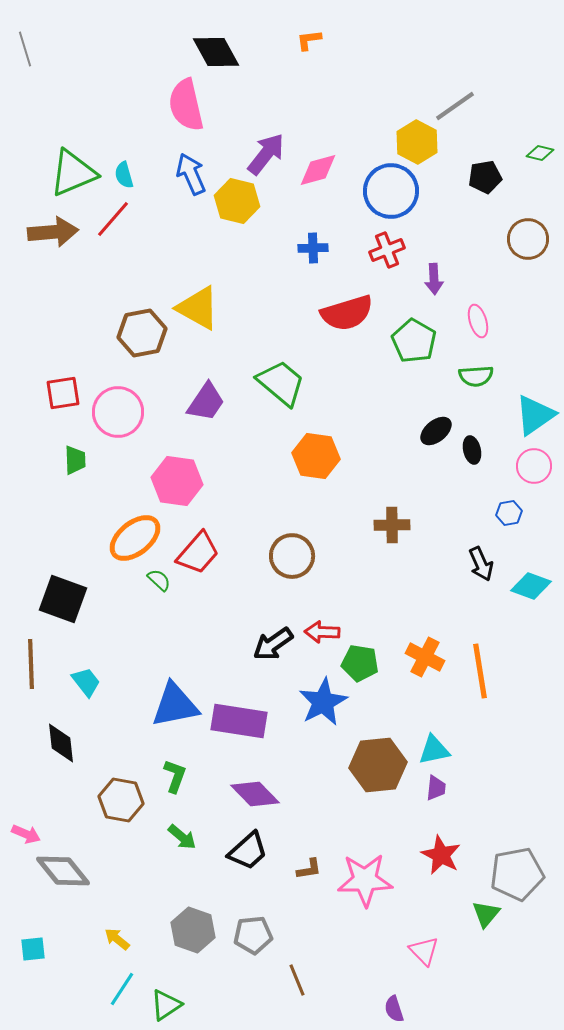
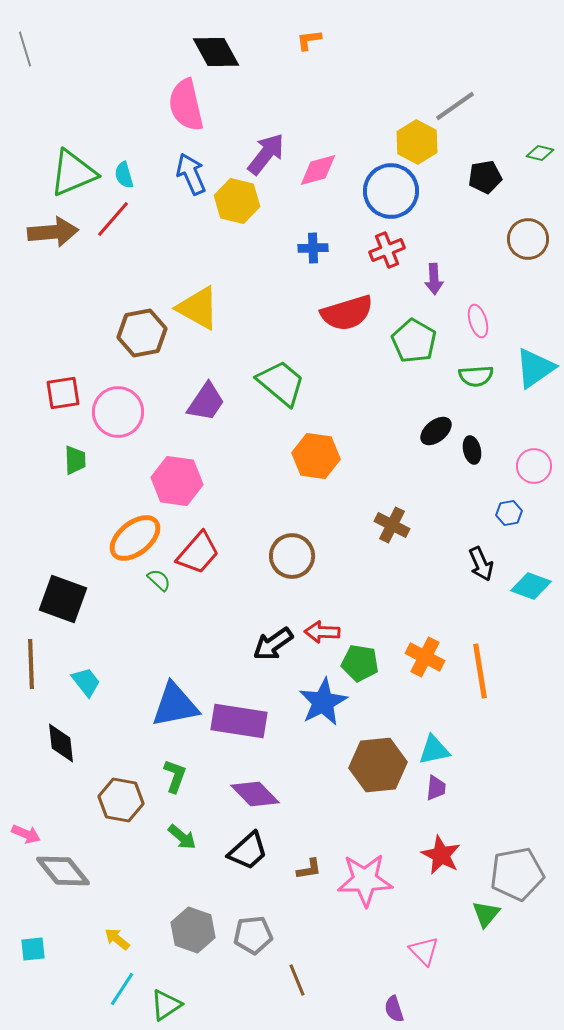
cyan triangle at (535, 415): moved 47 px up
brown cross at (392, 525): rotated 28 degrees clockwise
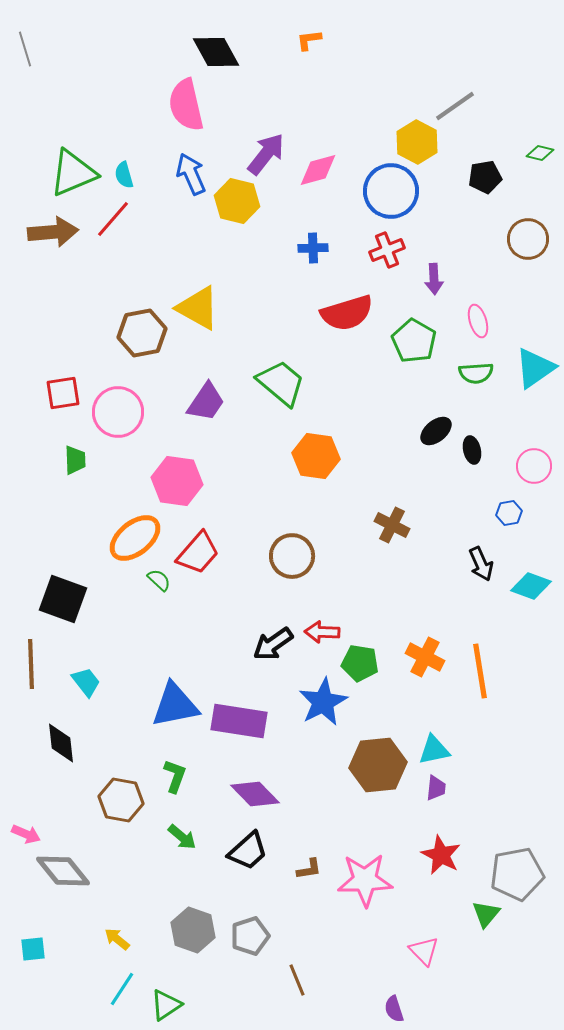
green semicircle at (476, 376): moved 3 px up
gray pentagon at (253, 935): moved 3 px left, 1 px down; rotated 12 degrees counterclockwise
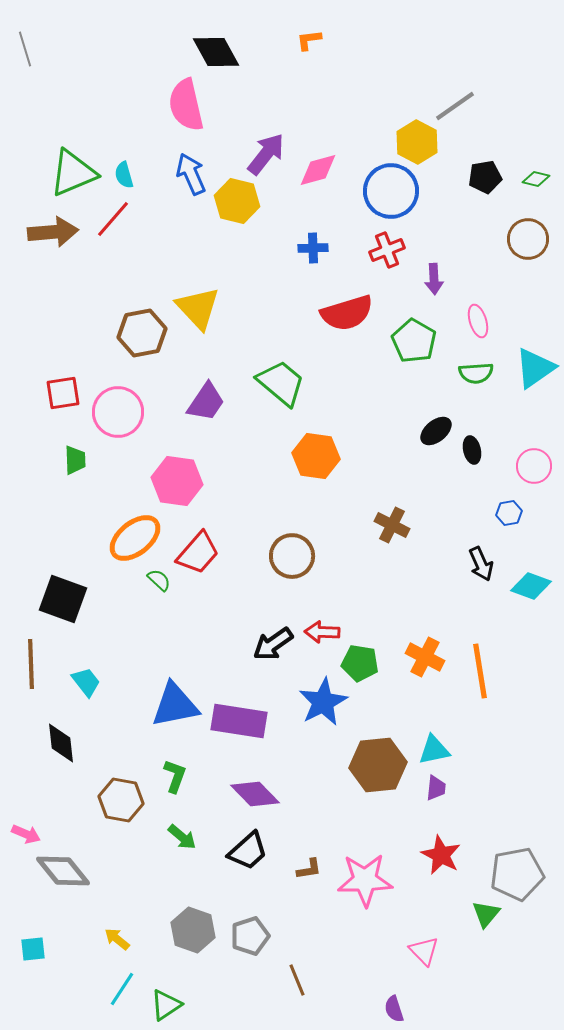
green diamond at (540, 153): moved 4 px left, 26 px down
yellow triangle at (198, 308): rotated 18 degrees clockwise
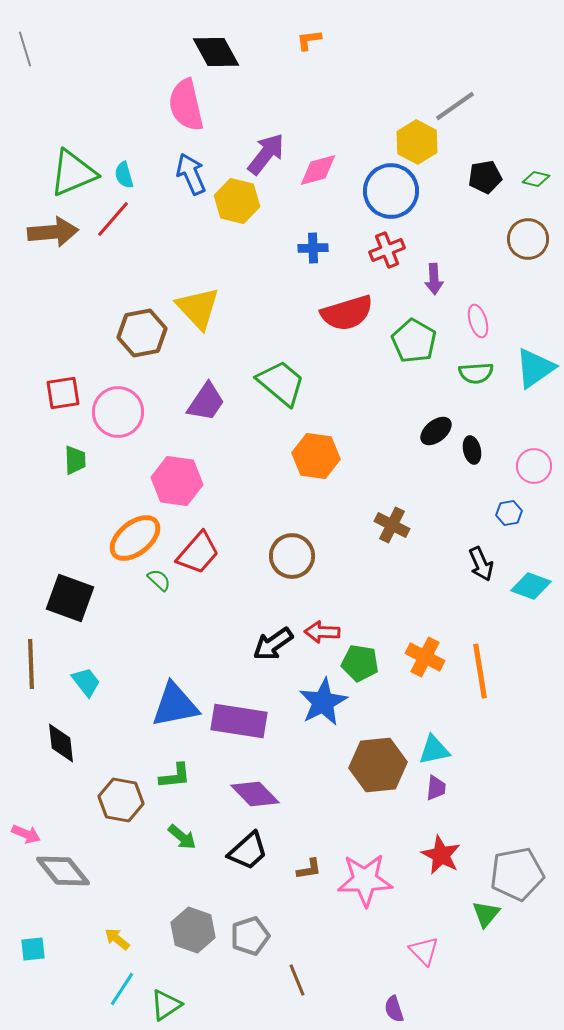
black square at (63, 599): moved 7 px right, 1 px up
green L-shape at (175, 776): rotated 64 degrees clockwise
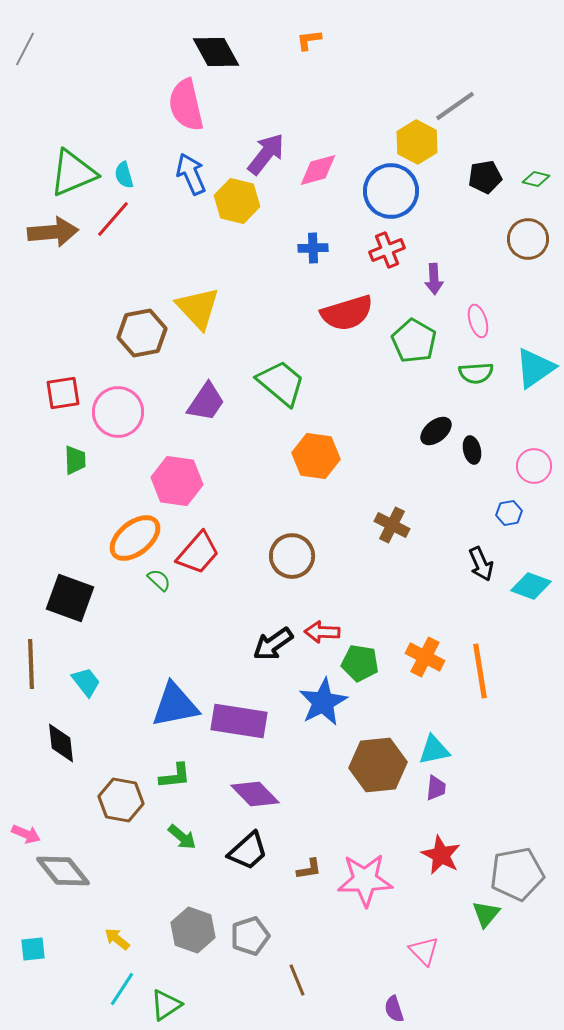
gray line at (25, 49): rotated 44 degrees clockwise
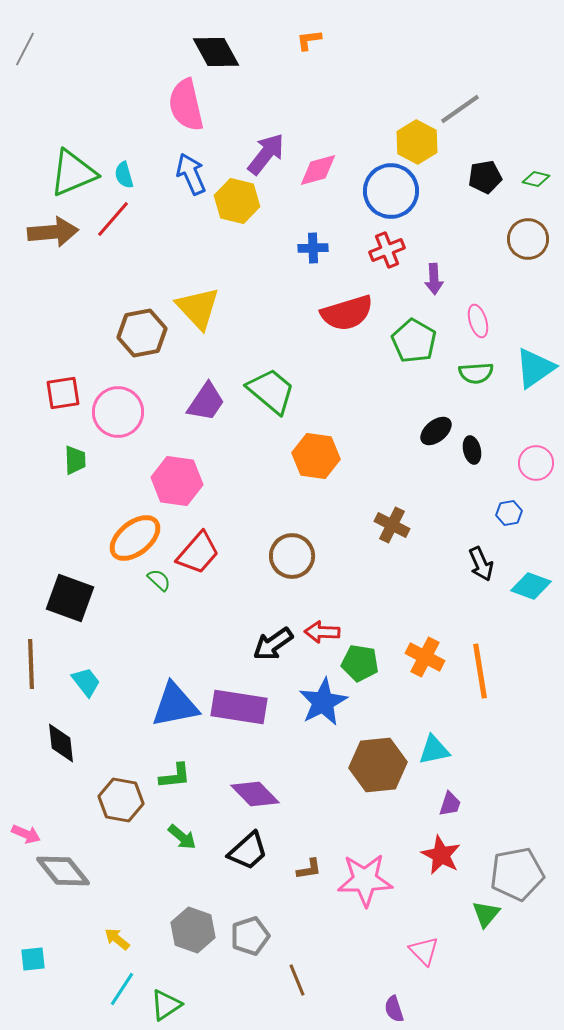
gray line at (455, 106): moved 5 px right, 3 px down
green trapezoid at (281, 383): moved 10 px left, 8 px down
pink circle at (534, 466): moved 2 px right, 3 px up
purple rectangle at (239, 721): moved 14 px up
purple trapezoid at (436, 788): moved 14 px right, 16 px down; rotated 12 degrees clockwise
cyan square at (33, 949): moved 10 px down
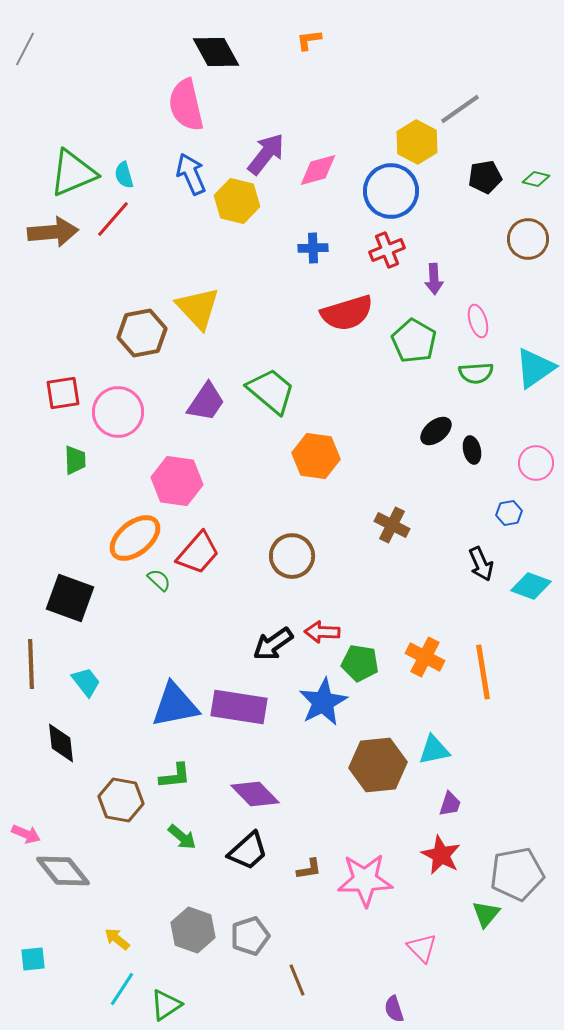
orange line at (480, 671): moved 3 px right, 1 px down
pink triangle at (424, 951): moved 2 px left, 3 px up
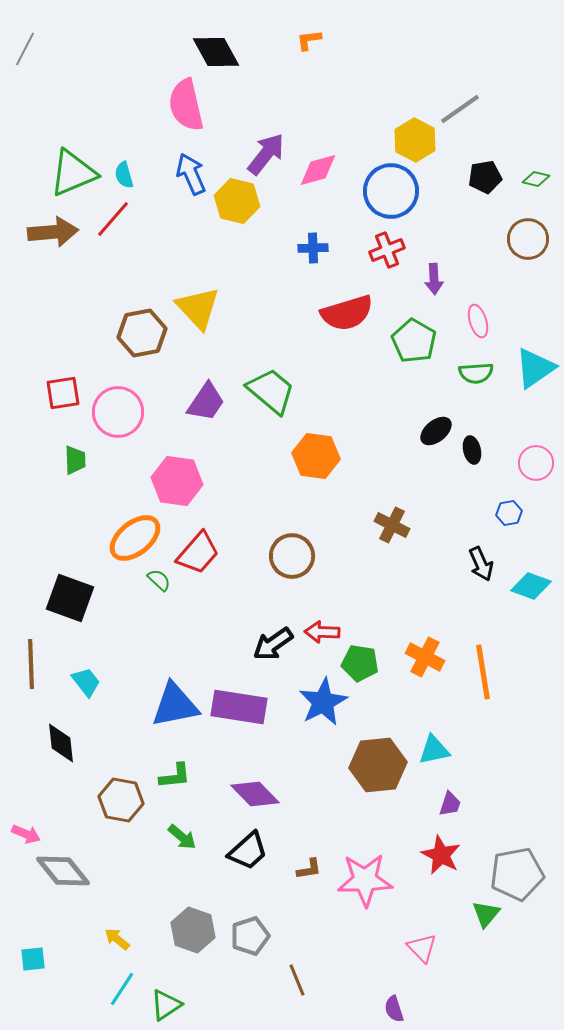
yellow hexagon at (417, 142): moved 2 px left, 2 px up
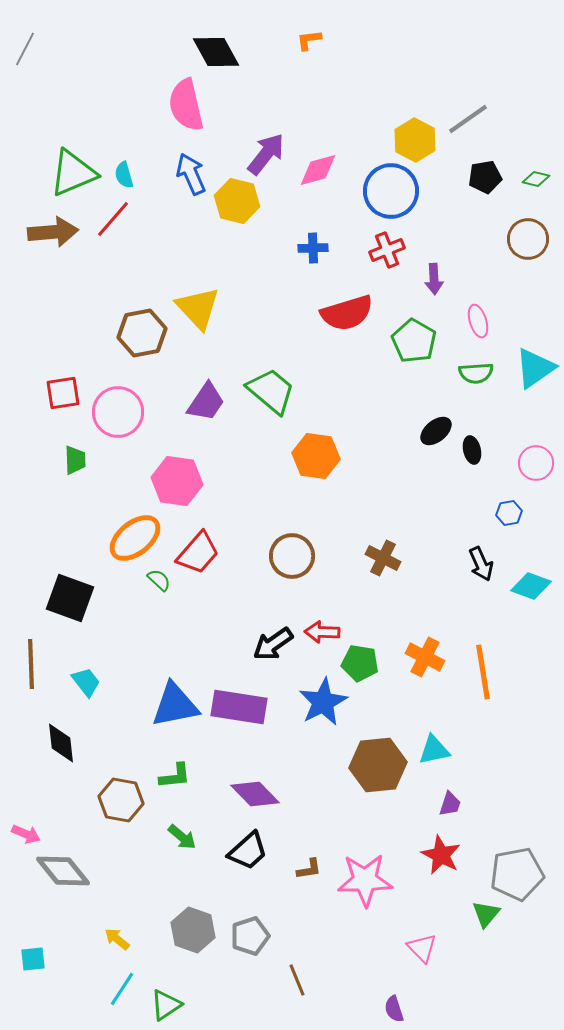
gray line at (460, 109): moved 8 px right, 10 px down
brown cross at (392, 525): moved 9 px left, 33 px down
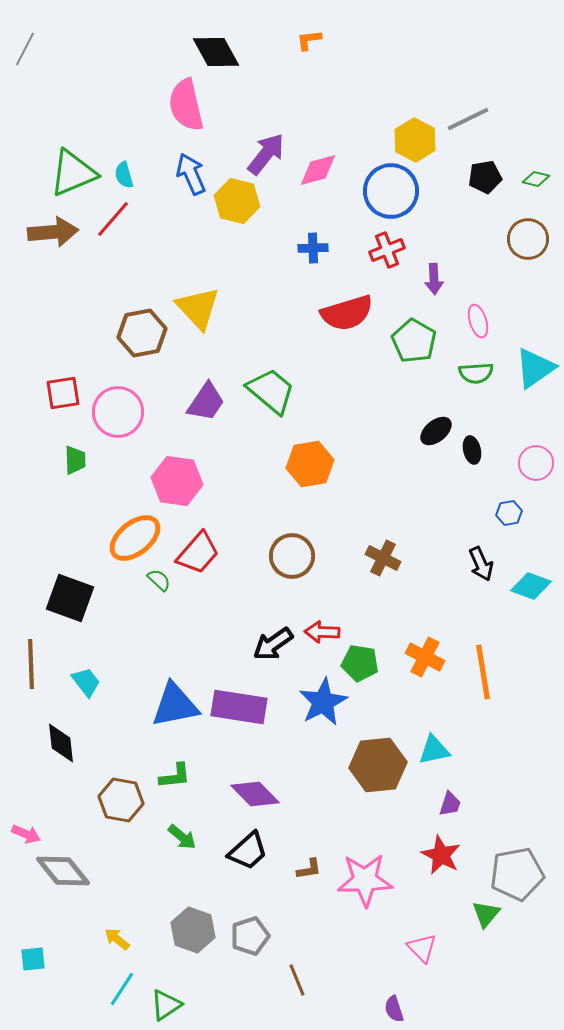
gray line at (468, 119): rotated 9 degrees clockwise
orange hexagon at (316, 456): moved 6 px left, 8 px down; rotated 18 degrees counterclockwise
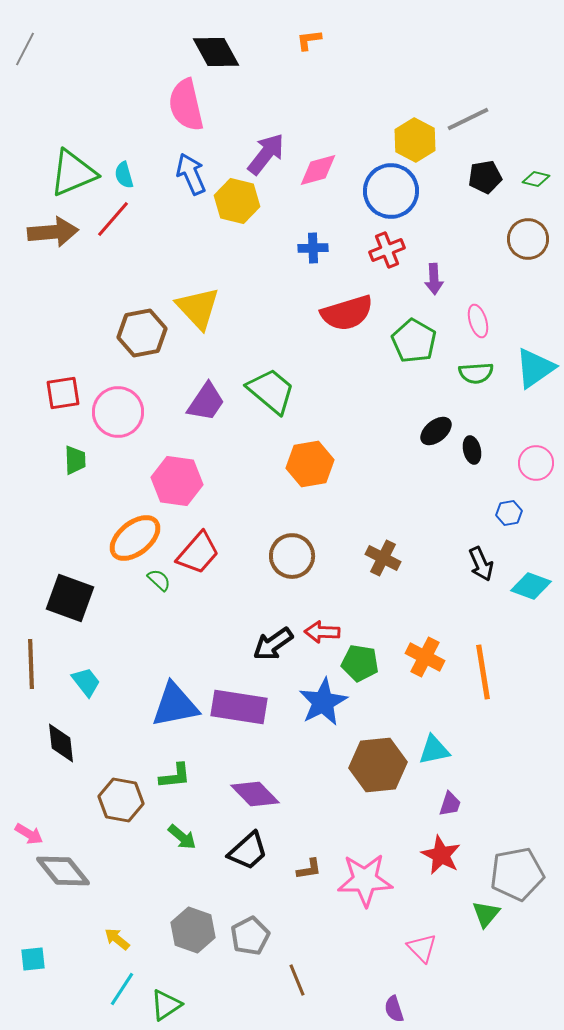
pink arrow at (26, 834): moved 3 px right; rotated 8 degrees clockwise
gray pentagon at (250, 936): rotated 9 degrees counterclockwise
